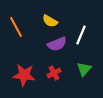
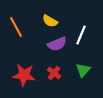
green triangle: moved 1 px left, 1 px down
red cross: rotated 24 degrees counterclockwise
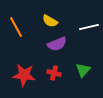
white line: moved 8 px right, 8 px up; rotated 54 degrees clockwise
red cross: rotated 24 degrees counterclockwise
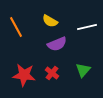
white line: moved 2 px left
red cross: moved 2 px left; rotated 24 degrees clockwise
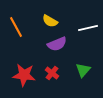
white line: moved 1 px right, 1 px down
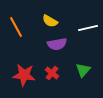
purple semicircle: rotated 12 degrees clockwise
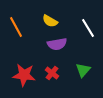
white line: rotated 72 degrees clockwise
